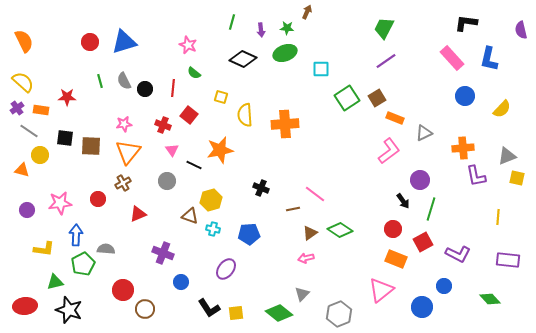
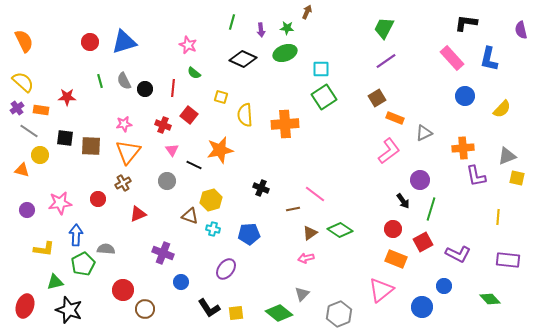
green square at (347, 98): moved 23 px left, 1 px up
red ellipse at (25, 306): rotated 65 degrees counterclockwise
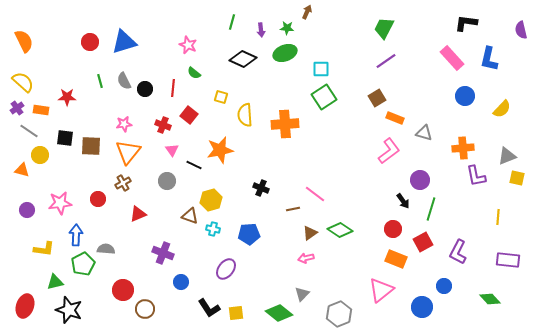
gray triangle at (424, 133): rotated 42 degrees clockwise
purple L-shape at (458, 254): moved 2 px up; rotated 90 degrees clockwise
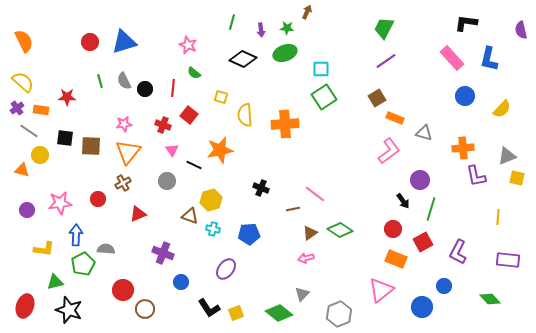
yellow square at (236, 313): rotated 14 degrees counterclockwise
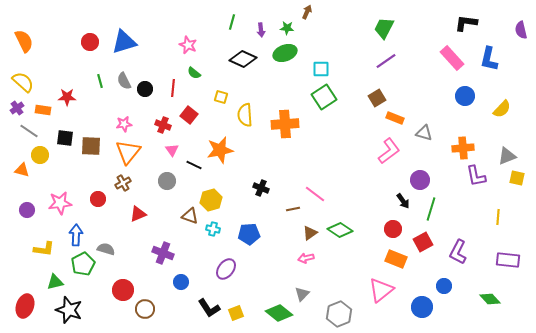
orange rectangle at (41, 110): moved 2 px right
gray semicircle at (106, 249): rotated 12 degrees clockwise
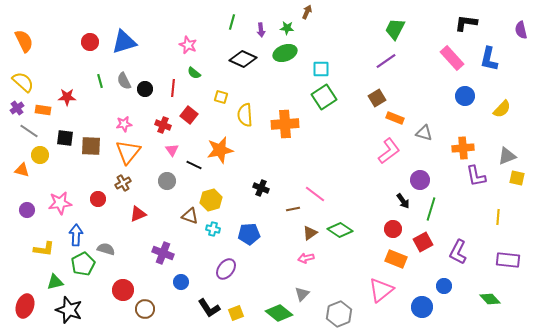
green trapezoid at (384, 28): moved 11 px right, 1 px down
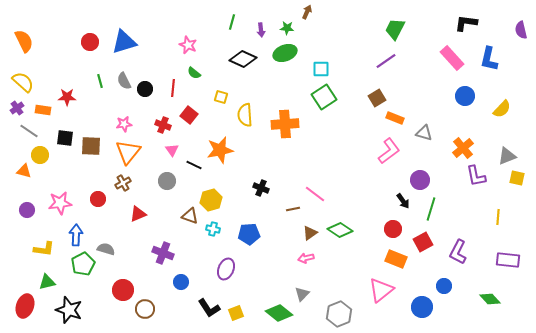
orange cross at (463, 148): rotated 35 degrees counterclockwise
orange triangle at (22, 170): moved 2 px right, 1 px down
purple ellipse at (226, 269): rotated 15 degrees counterclockwise
green triangle at (55, 282): moved 8 px left
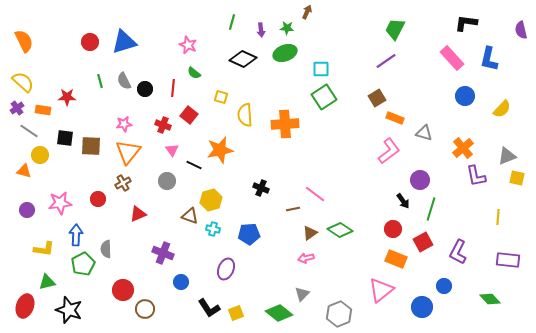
gray semicircle at (106, 249): rotated 108 degrees counterclockwise
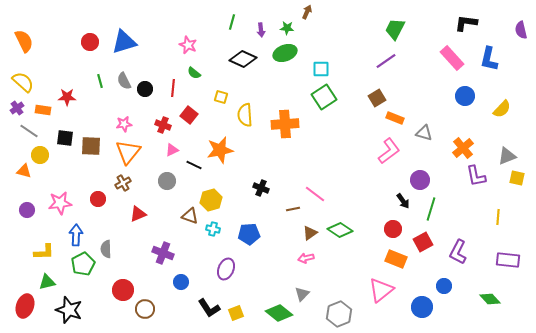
pink triangle at (172, 150): rotated 40 degrees clockwise
yellow L-shape at (44, 249): moved 3 px down; rotated 10 degrees counterclockwise
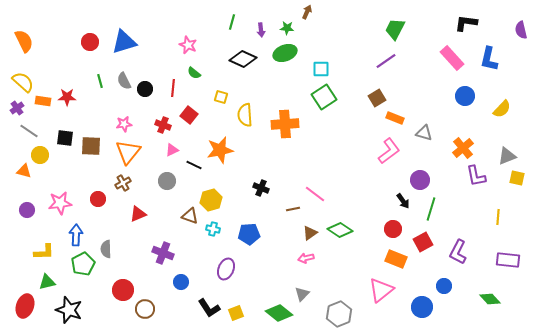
orange rectangle at (43, 110): moved 9 px up
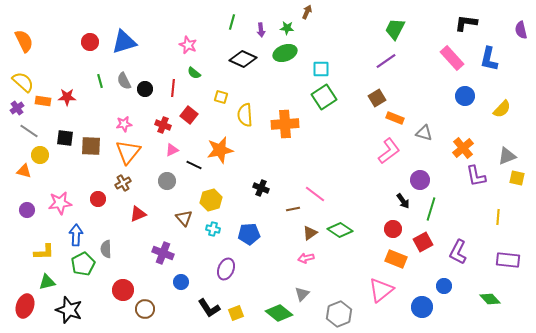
brown triangle at (190, 216): moved 6 px left, 2 px down; rotated 30 degrees clockwise
